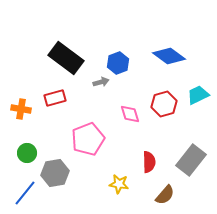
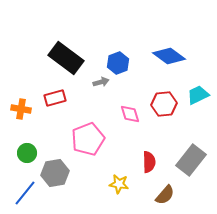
red hexagon: rotated 10 degrees clockwise
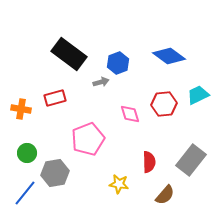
black rectangle: moved 3 px right, 4 px up
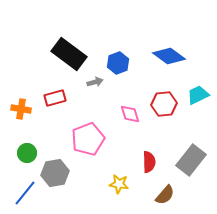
gray arrow: moved 6 px left
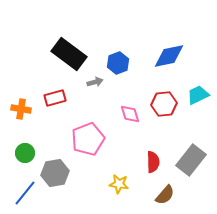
blue diamond: rotated 48 degrees counterclockwise
green circle: moved 2 px left
red semicircle: moved 4 px right
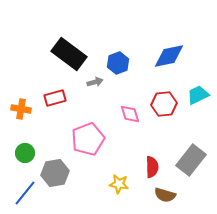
red semicircle: moved 1 px left, 5 px down
brown semicircle: rotated 65 degrees clockwise
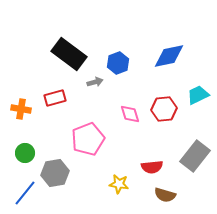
red hexagon: moved 5 px down
gray rectangle: moved 4 px right, 4 px up
red semicircle: rotated 85 degrees clockwise
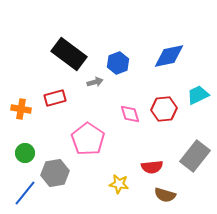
pink pentagon: rotated 16 degrees counterclockwise
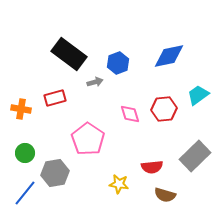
cyan trapezoid: rotated 10 degrees counterclockwise
gray rectangle: rotated 8 degrees clockwise
